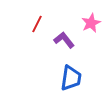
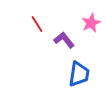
red line: rotated 60 degrees counterclockwise
blue trapezoid: moved 8 px right, 4 px up
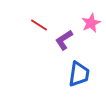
red line: moved 2 px right, 1 px down; rotated 24 degrees counterclockwise
purple L-shape: rotated 85 degrees counterclockwise
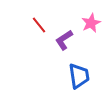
red line: rotated 18 degrees clockwise
blue trapezoid: moved 2 px down; rotated 16 degrees counterclockwise
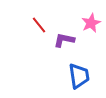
purple L-shape: rotated 45 degrees clockwise
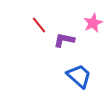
pink star: moved 2 px right
blue trapezoid: rotated 40 degrees counterclockwise
